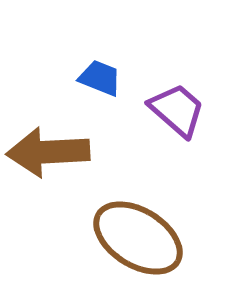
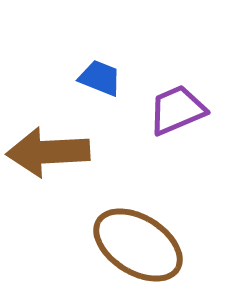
purple trapezoid: rotated 64 degrees counterclockwise
brown ellipse: moved 7 px down
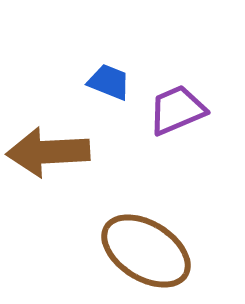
blue trapezoid: moved 9 px right, 4 px down
brown ellipse: moved 8 px right, 6 px down
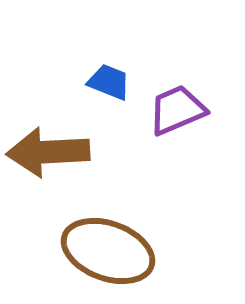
brown ellipse: moved 38 px left; rotated 12 degrees counterclockwise
